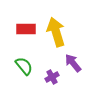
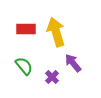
purple cross: rotated 16 degrees counterclockwise
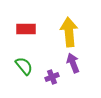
yellow arrow: moved 13 px right; rotated 12 degrees clockwise
purple arrow: rotated 18 degrees clockwise
purple cross: rotated 24 degrees clockwise
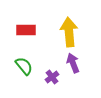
red rectangle: moved 1 px down
purple cross: rotated 16 degrees counterclockwise
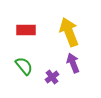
yellow arrow: rotated 16 degrees counterclockwise
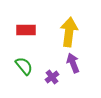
yellow arrow: rotated 28 degrees clockwise
